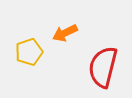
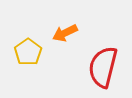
yellow pentagon: moved 1 px left; rotated 16 degrees counterclockwise
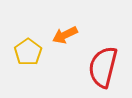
orange arrow: moved 2 px down
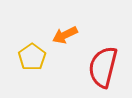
yellow pentagon: moved 4 px right, 5 px down
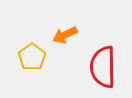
red semicircle: rotated 15 degrees counterclockwise
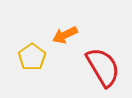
red semicircle: rotated 150 degrees clockwise
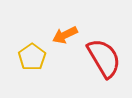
red semicircle: moved 1 px right, 9 px up
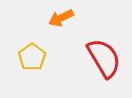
orange arrow: moved 4 px left, 17 px up
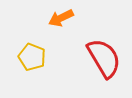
yellow pentagon: rotated 16 degrees counterclockwise
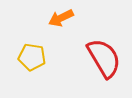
yellow pentagon: rotated 12 degrees counterclockwise
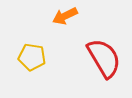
orange arrow: moved 4 px right, 2 px up
